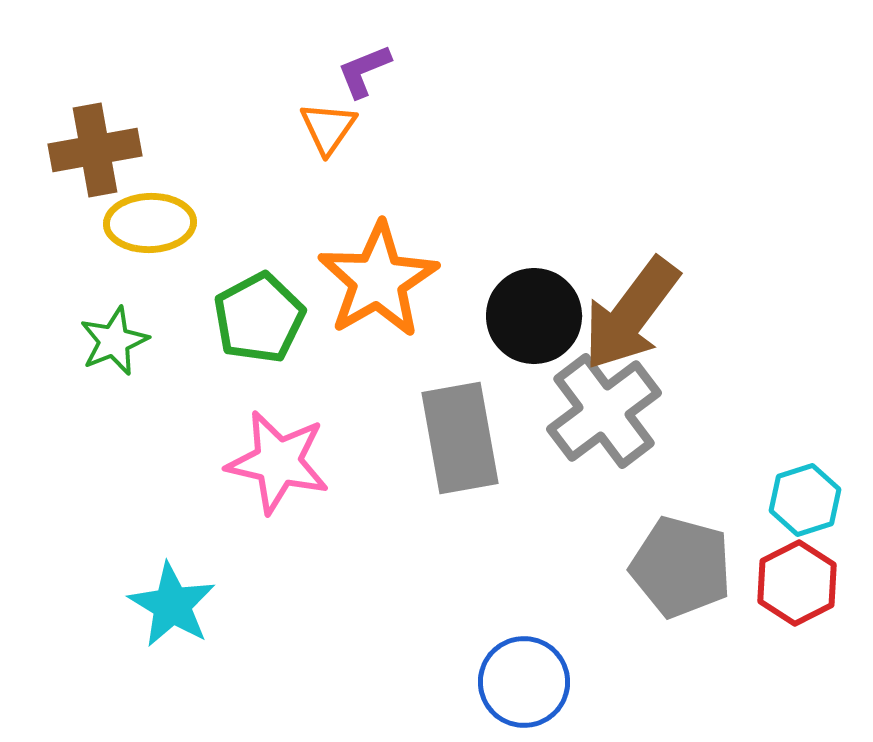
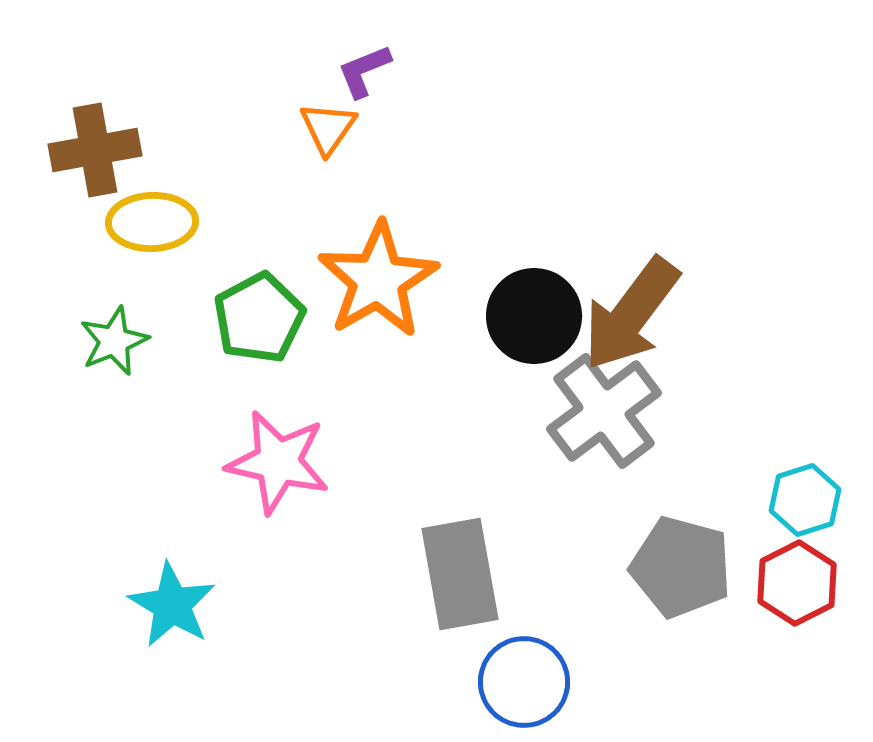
yellow ellipse: moved 2 px right, 1 px up
gray rectangle: moved 136 px down
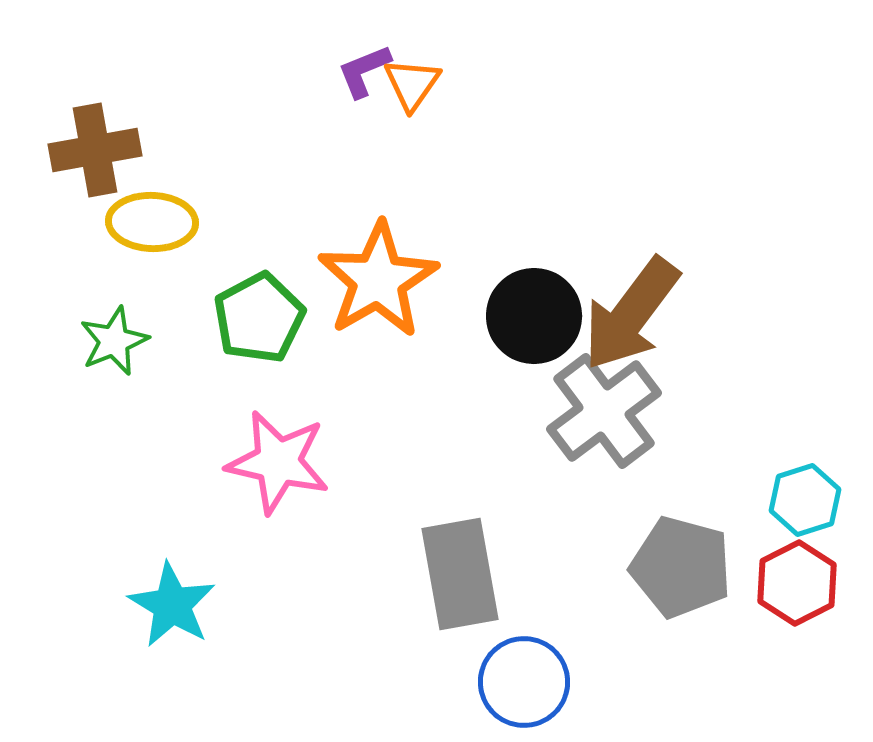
orange triangle: moved 84 px right, 44 px up
yellow ellipse: rotated 4 degrees clockwise
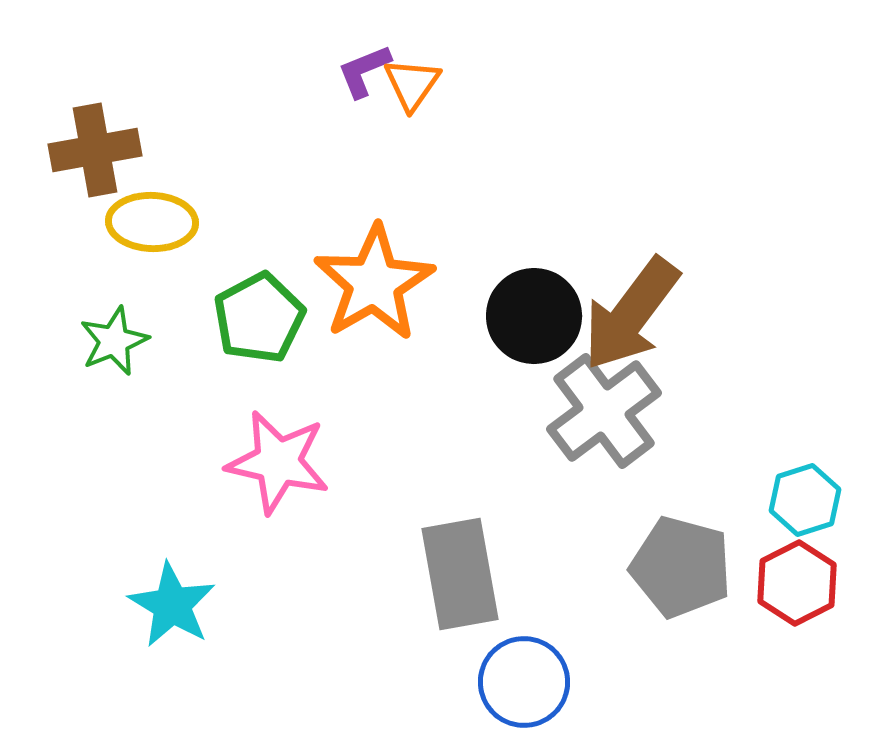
orange star: moved 4 px left, 3 px down
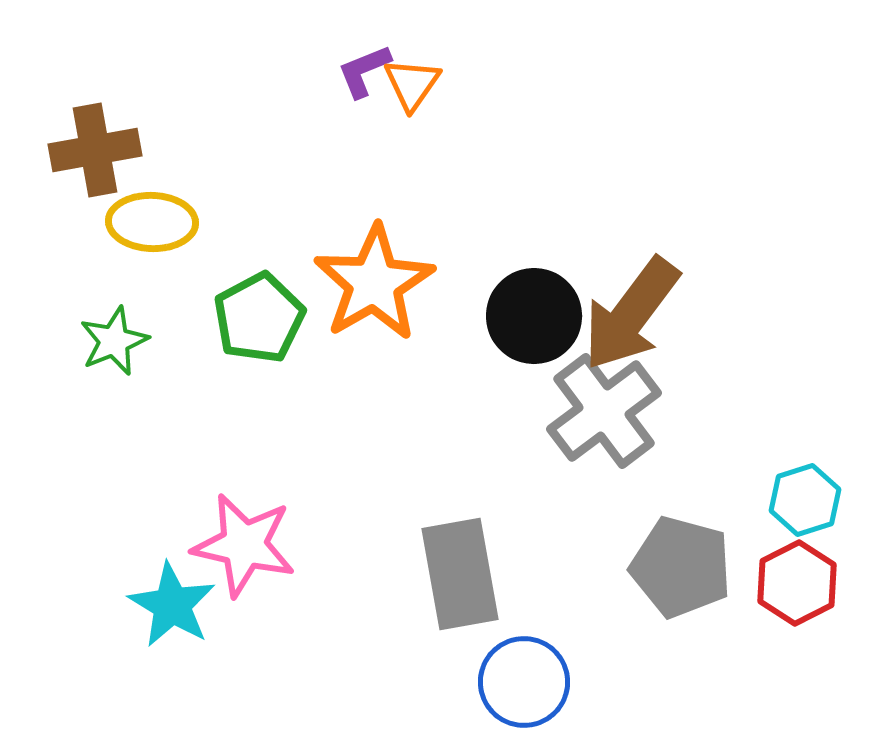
pink star: moved 34 px left, 83 px down
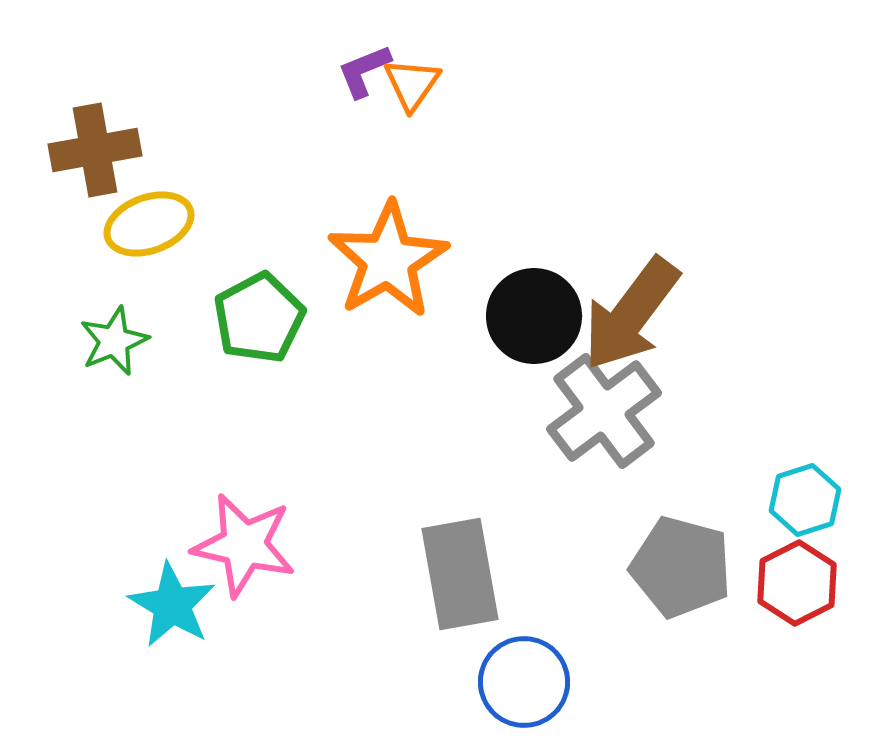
yellow ellipse: moved 3 px left, 2 px down; rotated 22 degrees counterclockwise
orange star: moved 14 px right, 23 px up
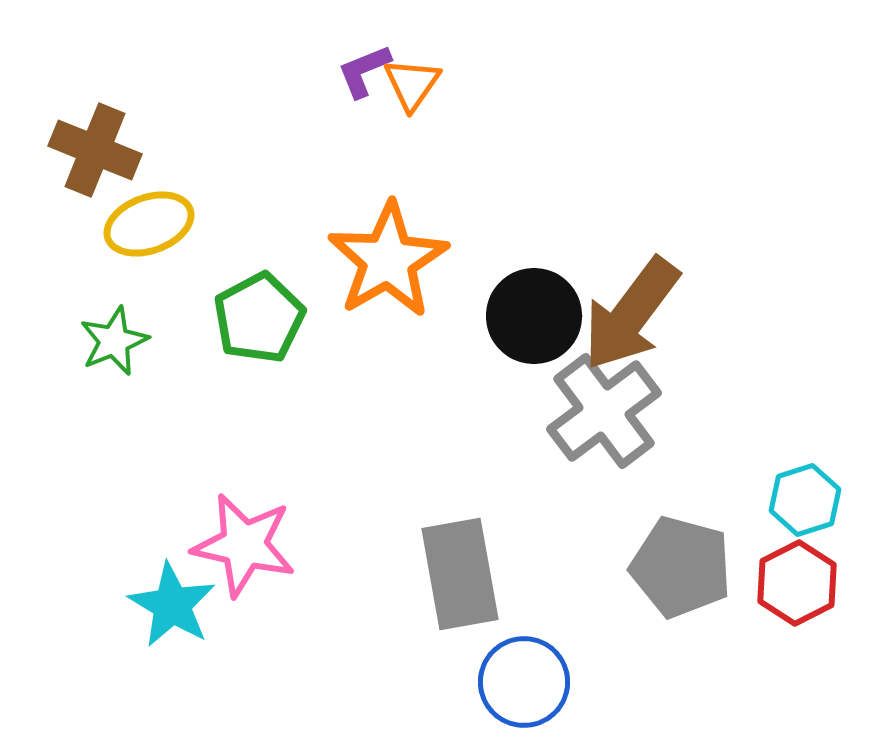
brown cross: rotated 32 degrees clockwise
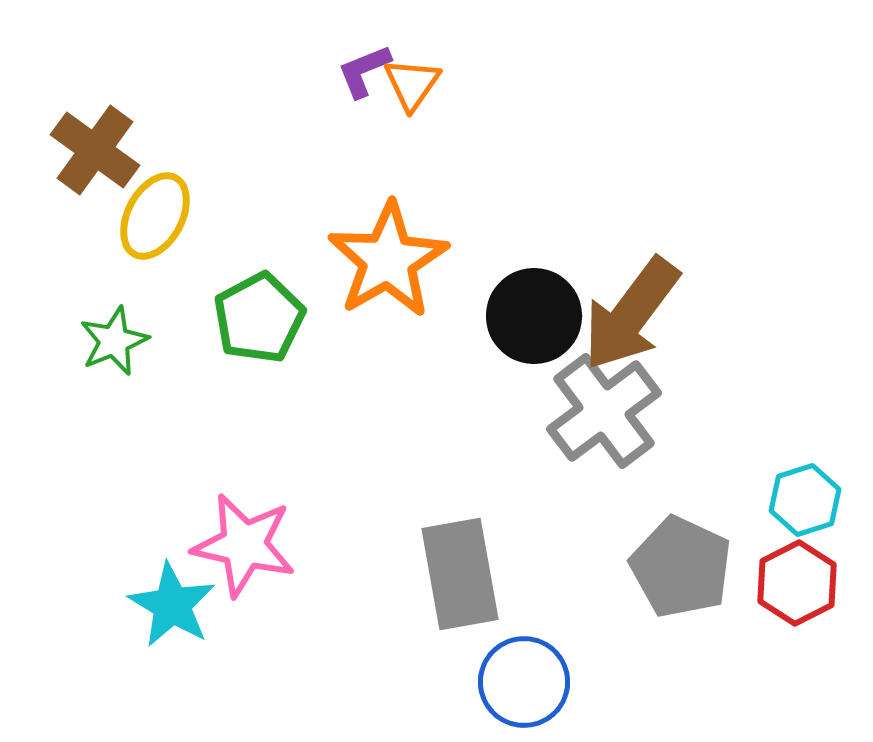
brown cross: rotated 14 degrees clockwise
yellow ellipse: moved 6 px right, 8 px up; rotated 42 degrees counterclockwise
gray pentagon: rotated 10 degrees clockwise
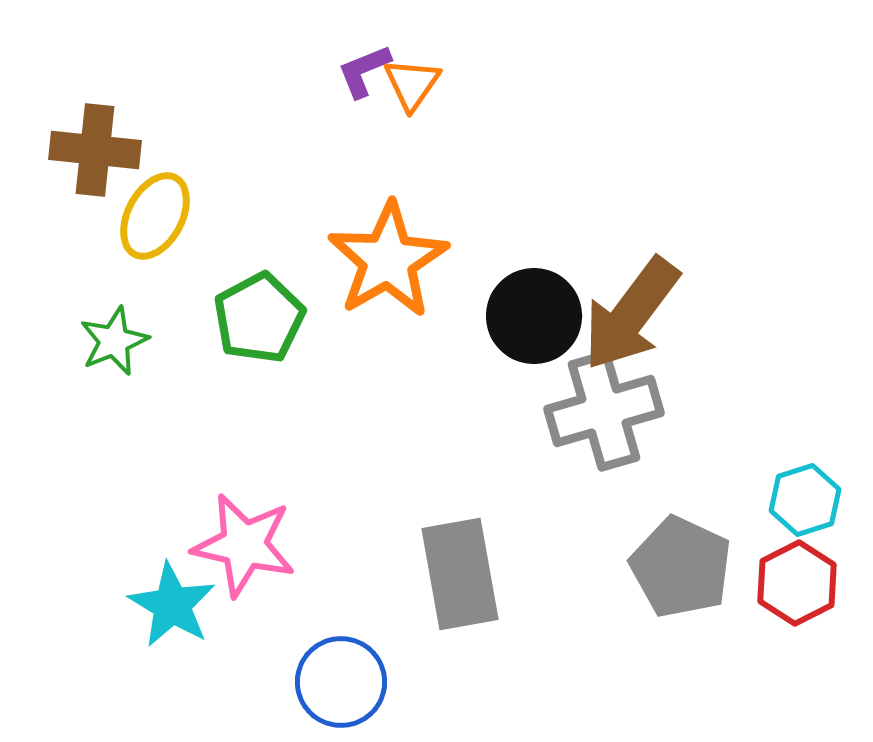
brown cross: rotated 30 degrees counterclockwise
gray cross: rotated 21 degrees clockwise
blue circle: moved 183 px left
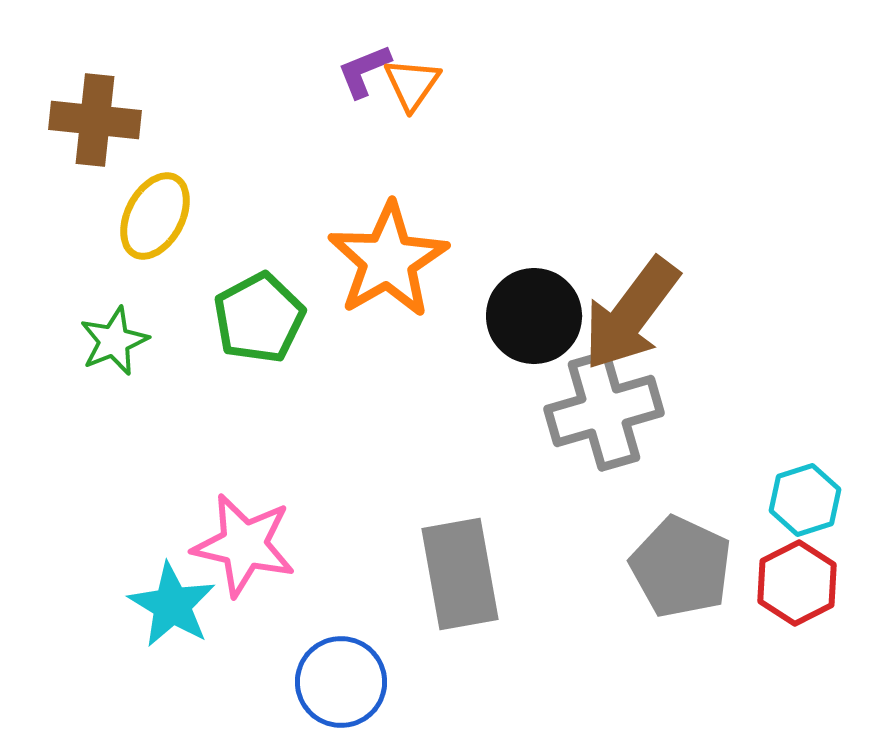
brown cross: moved 30 px up
